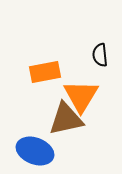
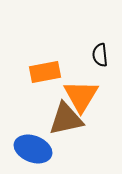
blue ellipse: moved 2 px left, 2 px up
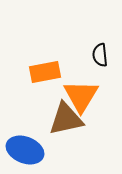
blue ellipse: moved 8 px left, 1 px down
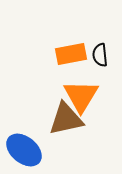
orange rectangle: moved 26 px right, 18 px up
blue ellipse: moved 1 px left; rotated 18 degrees clockwise
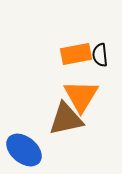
orange rectangle: moved 5 px right
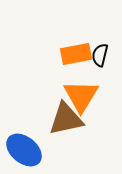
black semicircle: rotated 20 degrees clockwise
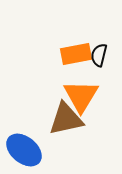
black semicircle: moved 1 px left
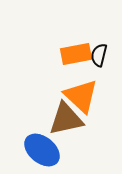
orange triangle: rotated 18 degrees counterclockwise
blue ellipse: moved 18 px right
